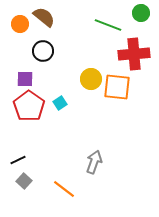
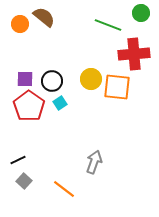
black circle: moved 9 px right, 30 px down
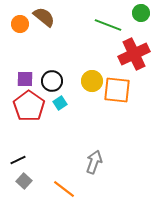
red cross: rotated 20 degrees counterclockwise
yellow circle: moved 1 px right, 2 px down
orange square: moved 3 px down
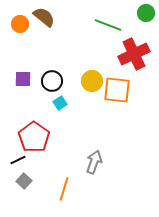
green circle: moved 5 px right
purple square: moved 2 px left
red pentagon: moved 5 px right, 31 px down
orange line: rotated 70 degrees clockwise
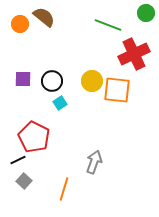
red pentagon: rotated 8 degrees counterclockwise
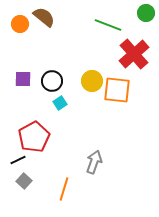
red cross: rotated 16 degrees counterclockwise
red pentagon: rotated 16 degrees clockwise
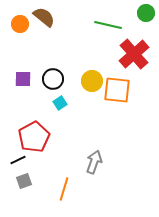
green line: rotated 8 degrees counterclockwise
black circle: moved 1 px right, 2 px up
gray square: rotated 28 degrees clockwise
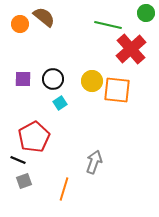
red cross: moved 3 px left, 5 px up
black line: rotated 49 degrees clockwise
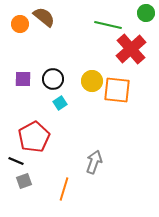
black line: moved 2 px left, 1 px down
